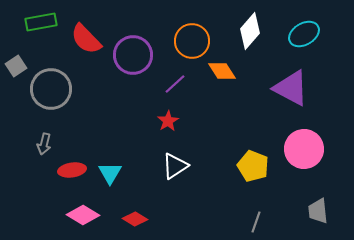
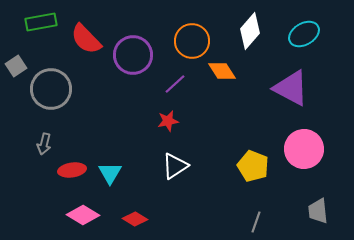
red star: rotated 20 degrees clockwise
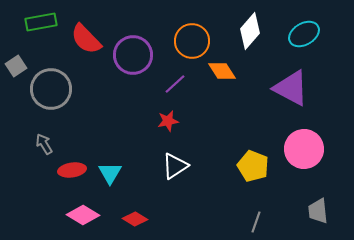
gray arrow: rotated 135 degrees clockwise
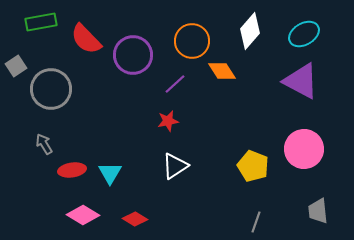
purple triangle: moved 10 px right, 7 px up
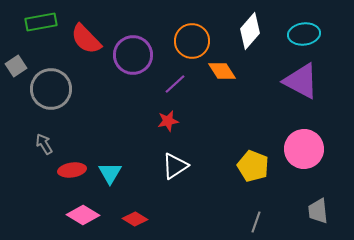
cyan ellipse: rotated 24 degrees clockwise
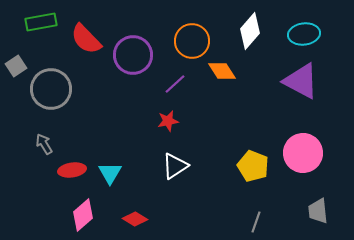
pink circle: moved 1 px left, 4 px down
pink diamond: rotated 72 degrees counterclockwise
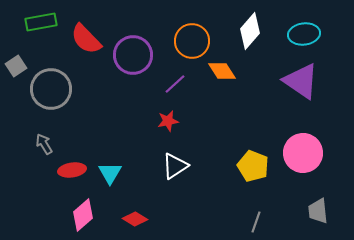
purple triangle: rotated 6 degrees clockwise
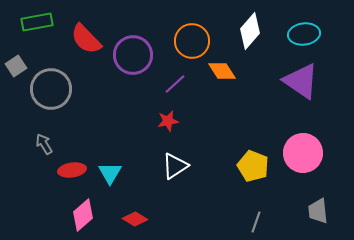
green rectangle: moved 4 px left
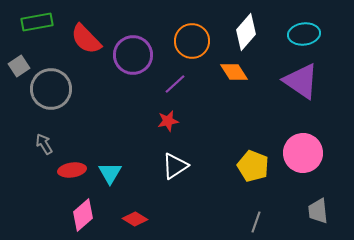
white diamond: moved 4 px left, 1 px down
gray square: moved 3 px right
orange diamond: moved 12 px right, 1 px down
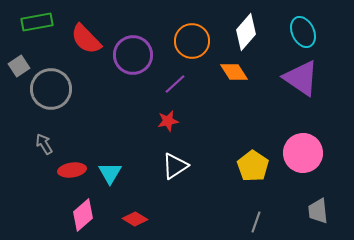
cyan ellipse: moved 1 px left, 2 px up; rotated 72 degrees clockwise
purple triangle: moved 3 px up
yellow pentagon: rotated 12 degrees clockwise
